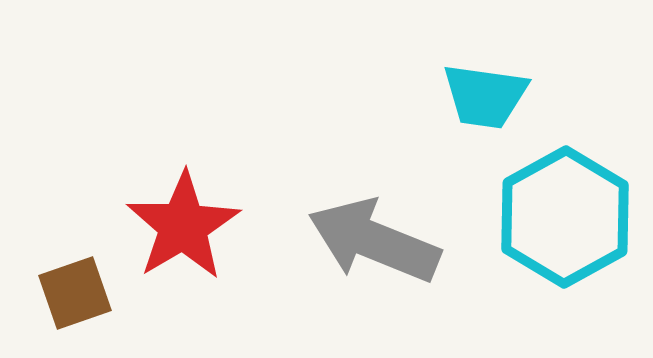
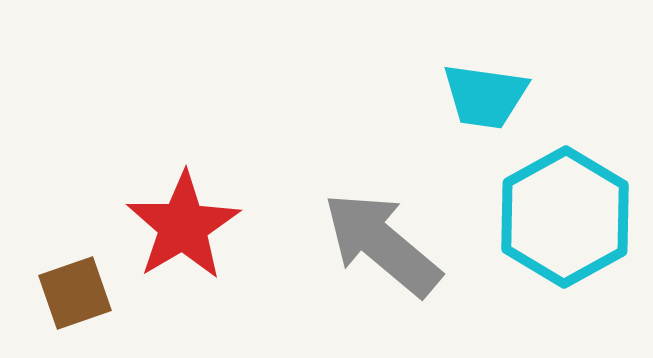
gray arrow: moved 8 px right, 3 px down; rotated 18 degrees clockwise
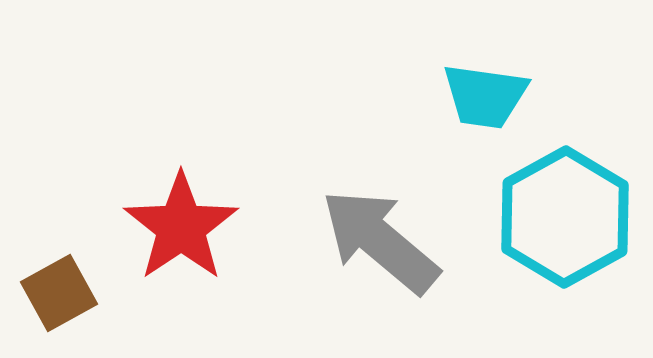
red star: moved 2 px left, 1 px down; rotated 3 degrees counterclockwise
gray arrow: moved 2 px left, 3 px up
brown square: moved 16 px left; rotated 10 degrees counterclockwise
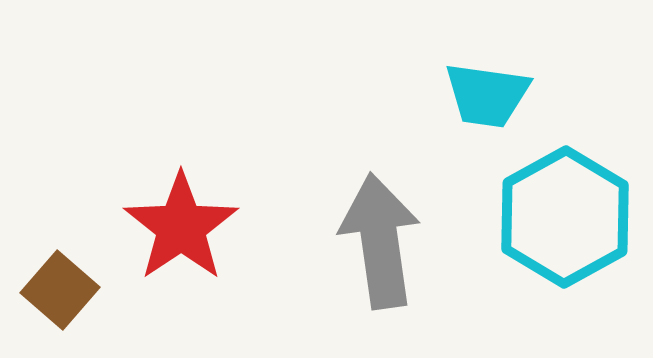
cyan trapezoid: moved 2 px right, 1 px up
gray arrow: rotated 42 degrees clockwise
brown square: moved 1 px right, 3 px up; rotated 20 degrees counterclockwise
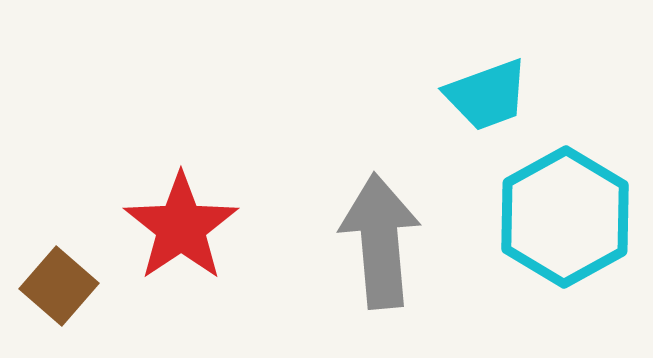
cyan trapezoid: rotated 28 degrees counterclockwise
gray arrow: rotated 3 degrees clockwise
brown square: moved 1 px left, 4 px up
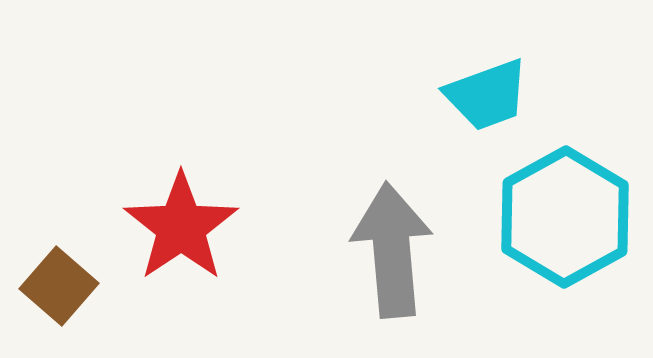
gray arrow: moved 12 px right, 9 px down
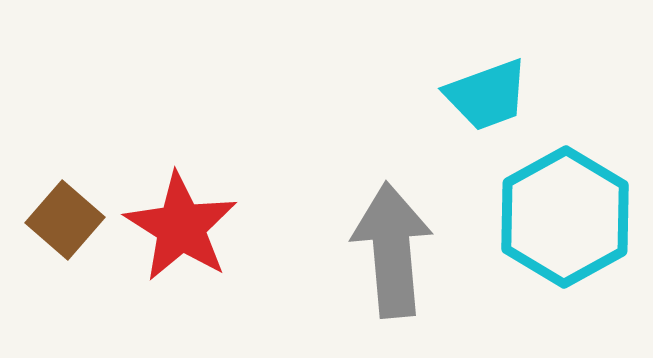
red star: rotated 6 degrees counterclockwise
brown square: moved 6 px right, 66 px up
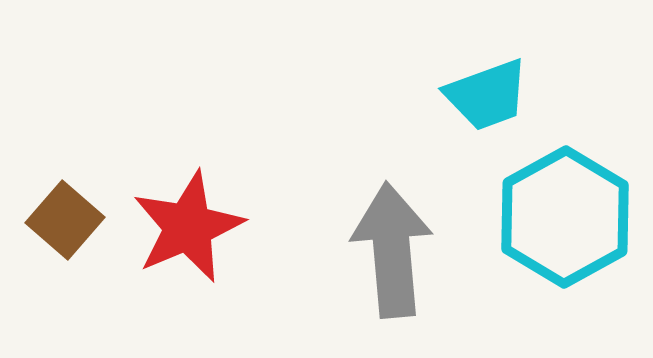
red star: moved 7 px right; rotated 17 degrees clockwise
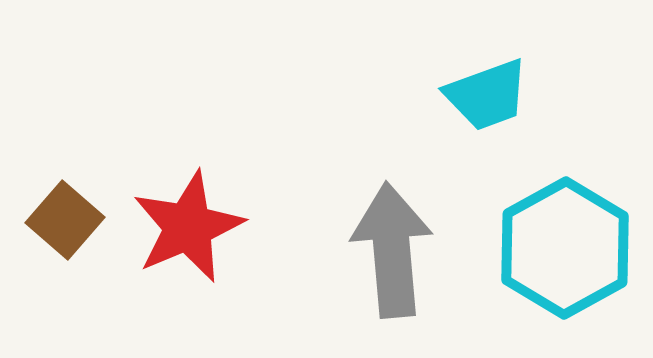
cyan hexagon: moved 31 px down
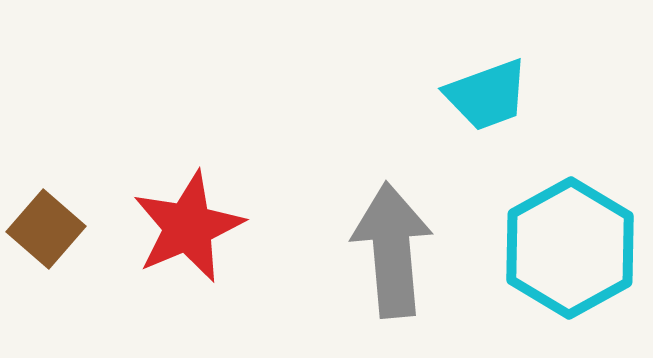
brown square: moved 19 px left, 9 px down
cyan hexagon: moved 5 px right
